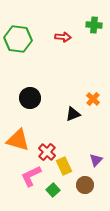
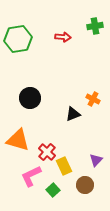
green cross: moved 1 px right, 1 px down; rotated 14 degrees counterclockwise
green hexagon: rotated 16 degrees counterclockwise
orange cross: rotated 16 degrees counterclockwise
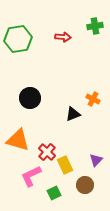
yellow rectangle: moved 1 px right, 1 px up
green square: moved 1 px right, 3 px down; rotated 16 degrees clockwise
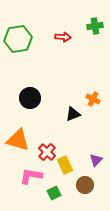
pink L-shape: rotated 35 degrees clockwise
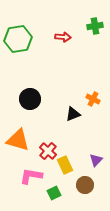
black circle: moved 1 px down
red cross: moved 1 px right, 1 px up
